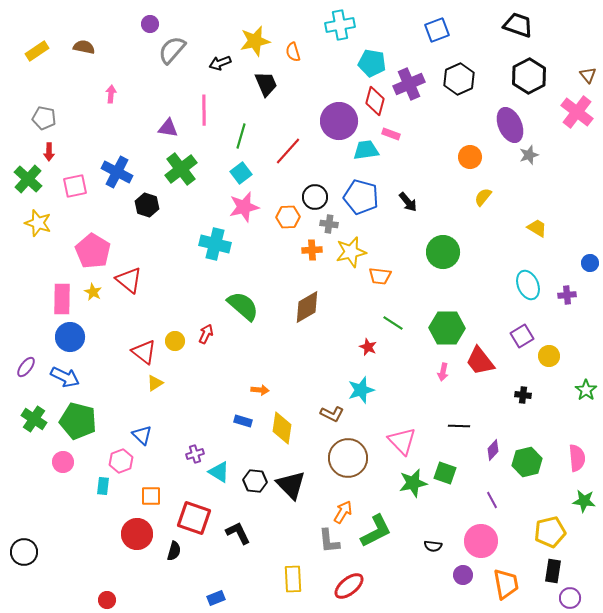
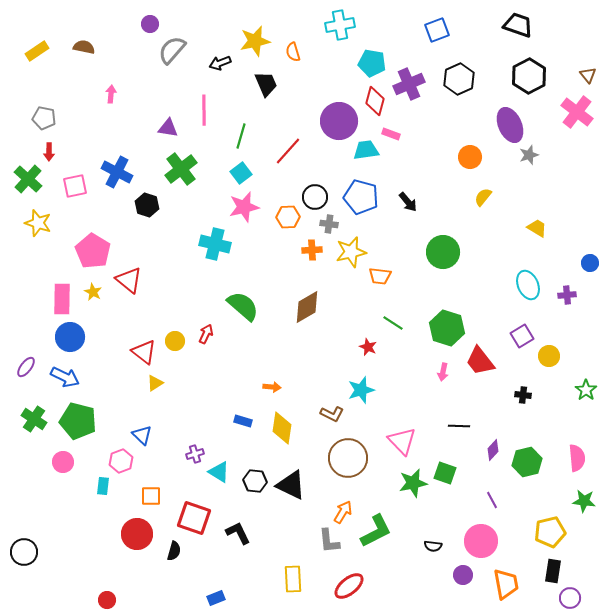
green hexagon at (447, 328): rotated 16 degrees clockwise
orange arrow at (260, 390): moved 12 px right, 3 px up
black triangle at (291, 485): rotated 20 degrees counterclockwise
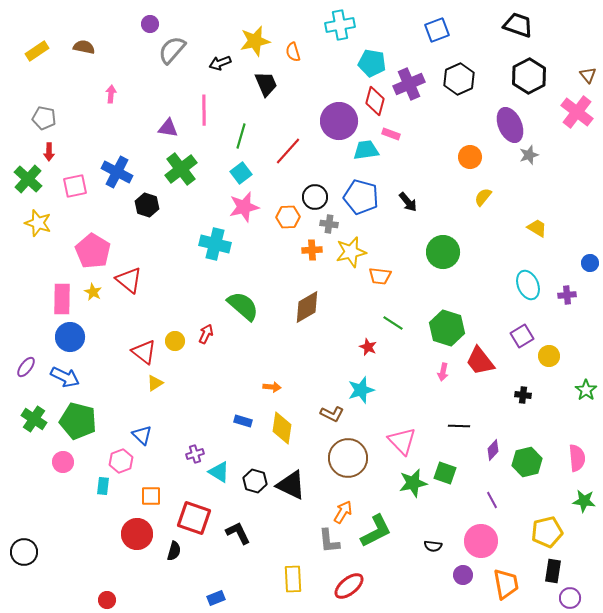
black hexagon at (255, 481): rotated 10 degrees clockwise
yellow pentagon at (550, 532): moved 3 px left
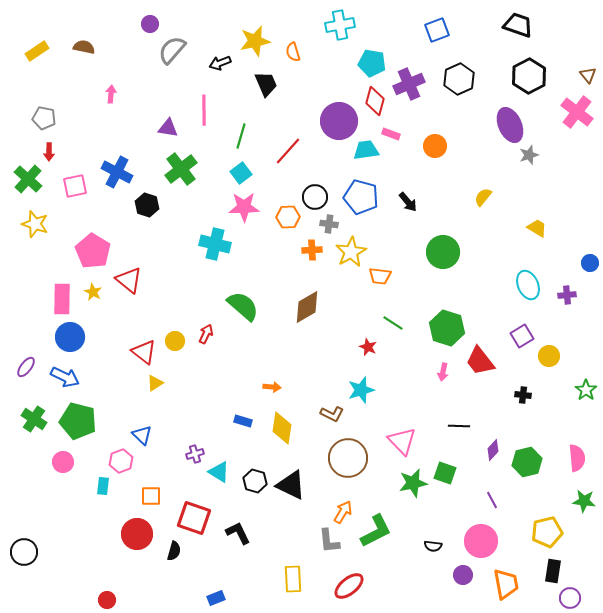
orange circle at (470, 157): moved 35 px left, 11 px up
pink star at (244, 207): rotated 12 degrees clockwise
yellow star at (38, 223): moved 3 px left, 1 px down
yellow star at (351, 252): rotated 16 degrees counterclockwise
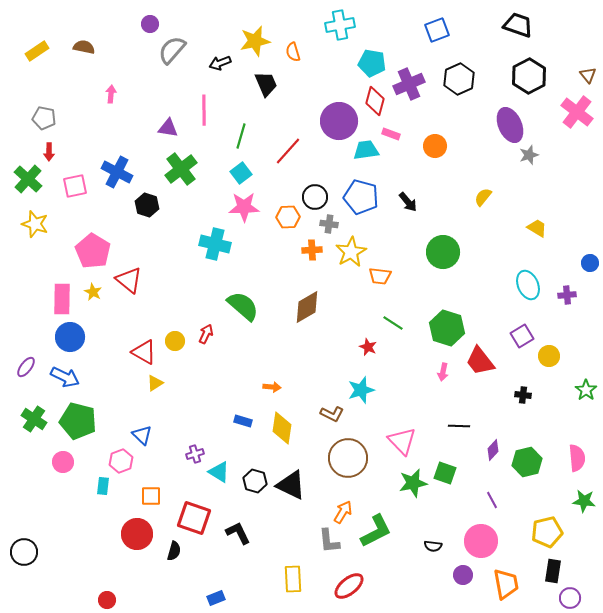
red triangle at (144, 352): rotated 8 degrees counterclockwise
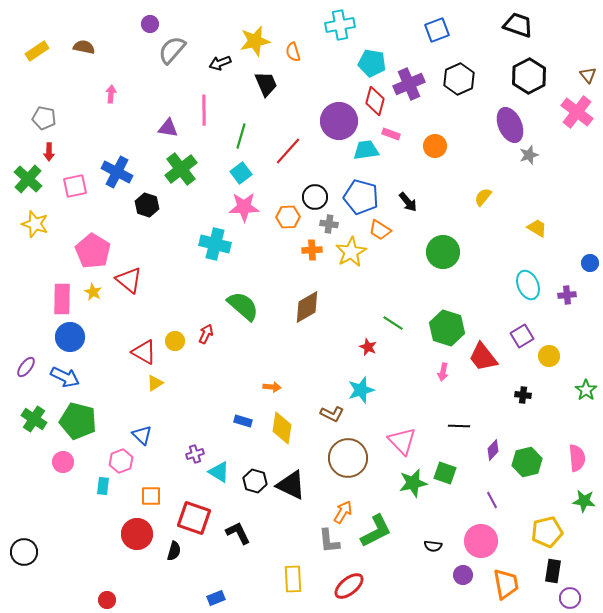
orange trapezoid at (380, 276): moved 46 px up; rotated 25 degrees clockwise
red trapezoid at (480, 361): moved 3 px right, 4 px up
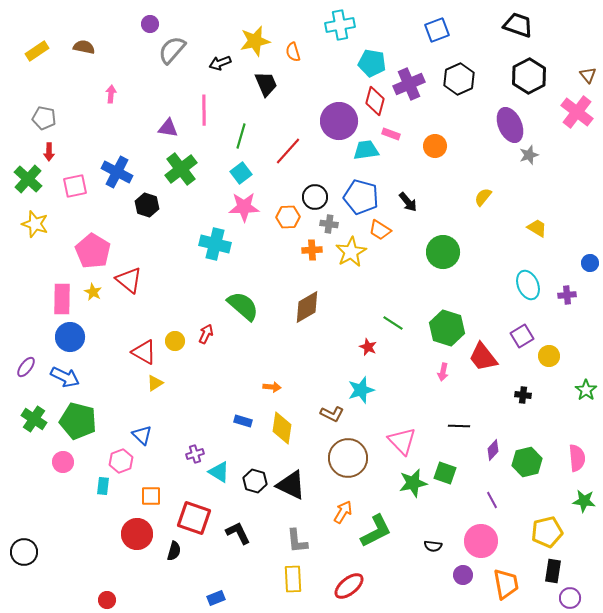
gray L-shape at (329, 541): moved 32 px left
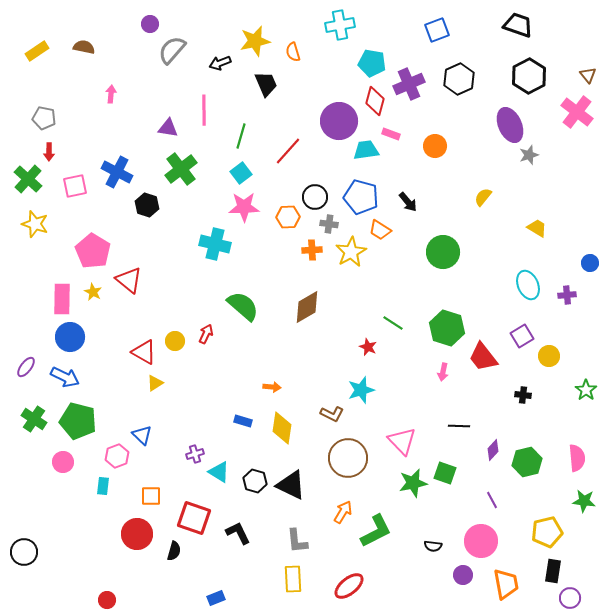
pink hexagon at (121, 461): moved 4 px left, 5 px up
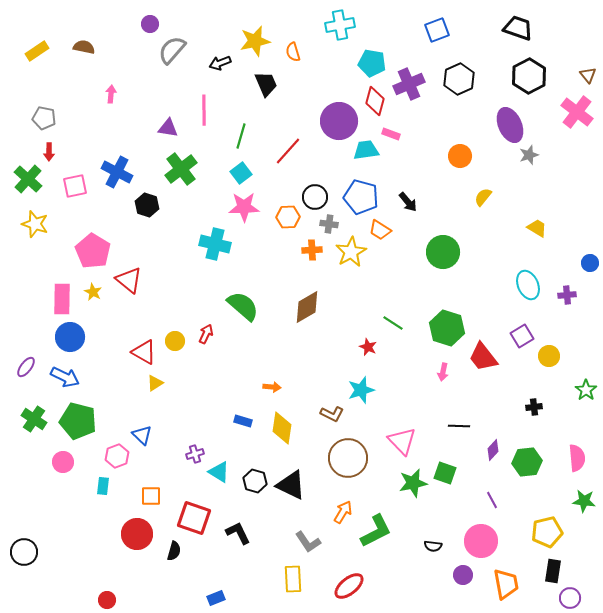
black trapezoid at (518, 25): moved 3 px down
orange circle at (435, 146): moved 25 px right, 10 px down
black cross at (523, 395): moved 11 px right, 12 px down; rotated 14 degrees counterclockwise
green hexagon at (527, 462): rotated 8 degrees clockwise
gray L-shape at (297, 541): moved 11 px right, 1 px down; rotated 28 degrees counterclockwise
